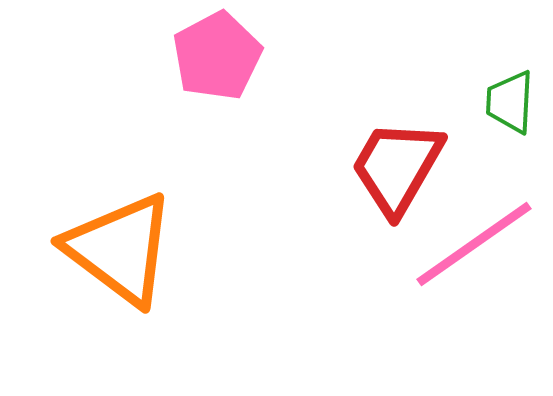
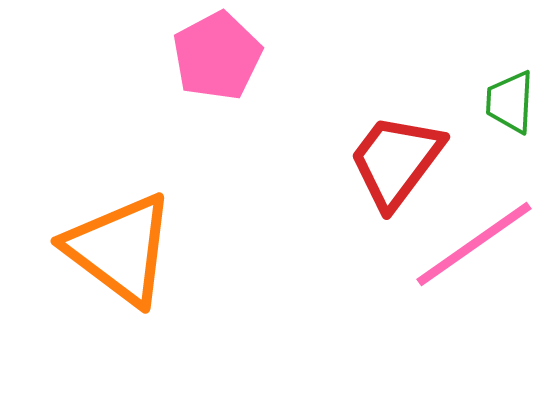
red trapezoid: moved 1 px left, 6 px up; rotated 7 degrees clockwise
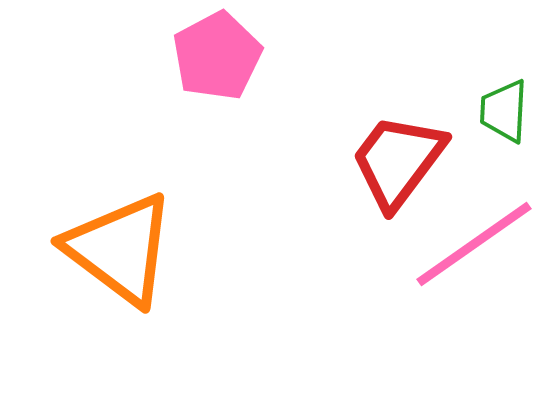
green trapezoid: moved 6 px left, 9 px down
red trapezoid: moved 2 px right
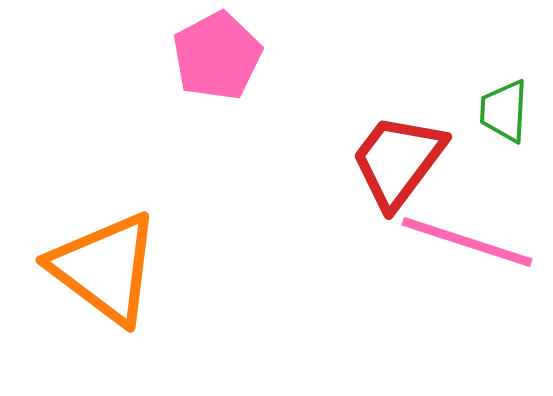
pink line: moved 7 px left, 2 px up; rotated 53 degrees clockwise
orange triangle: moved 15 px left, 19 px down
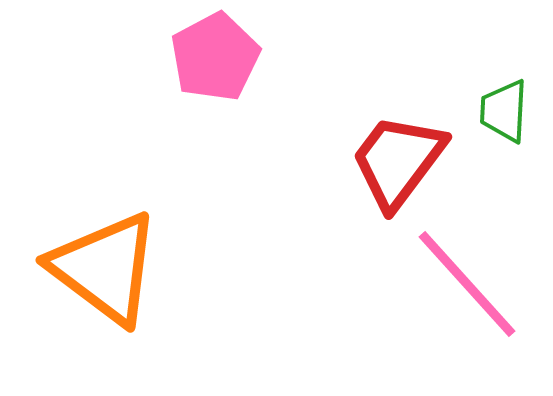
pink pentagon: moved 2 px left, 1 px down
pink line: moved 42 px down; rotated 30 degrees clockwise
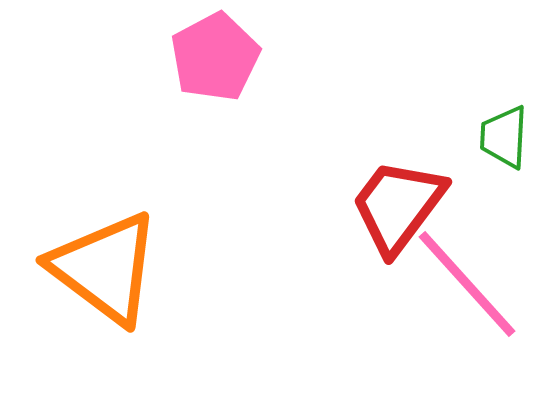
green trapezoid: moved 26 px down
red trapezoid: moved 45 px down
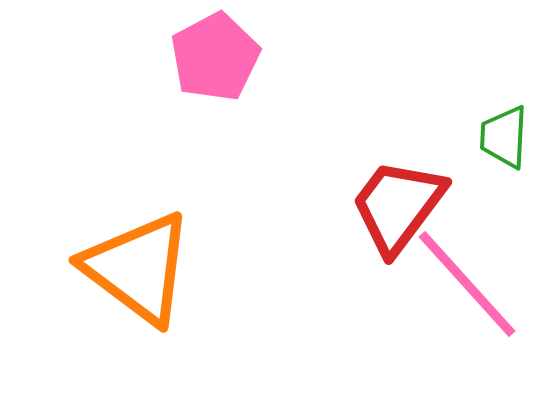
orange triangle: moved 33 px right
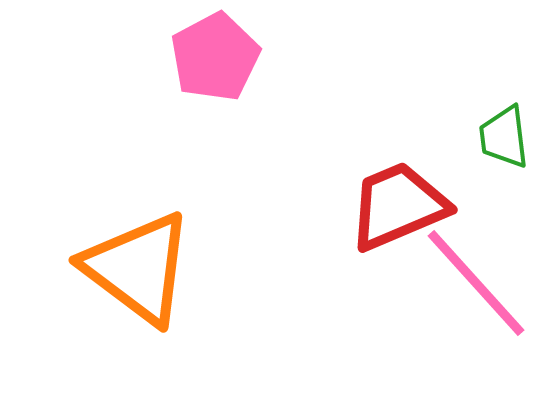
green trapezoid: rotated 10 degrees counterclockwise
red trapezoid: rotated 30 degrees clockwise
pink line: moved 9 px right, 1 px up
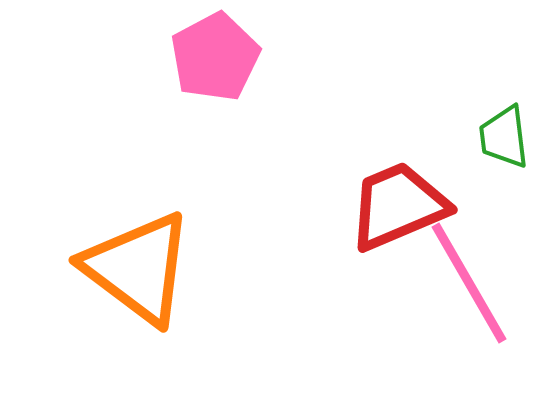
pink line: moved 7 px left; rotated 12 degrees clockwise
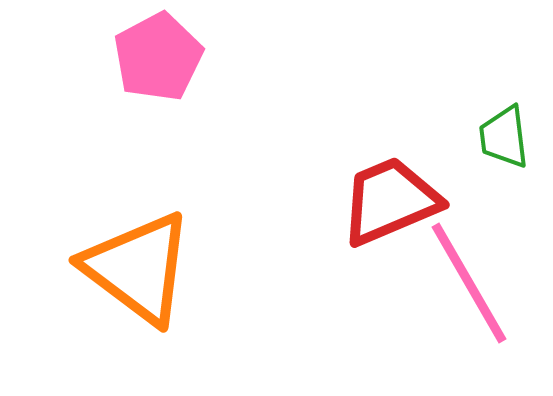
pink pentagon: moved 57 px left
red trapezoid: moved 8 px left, 5 px up
